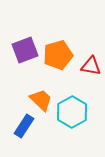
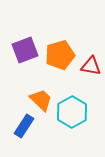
orange pentagon: moved 2 px right
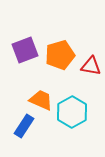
orange trapezoid: rotated 20 degrees counterclockwise
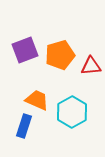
red triangle: rotated 15 degrees counterclockwise
orange trapezoid: moved 4 px left
blue rectangle: rotated 15 degrees counterclockwise
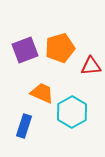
orange pentagon: moved 7 px up
orange trapezoid: moved 5 px right, 7 px up
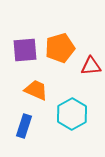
purple square: rotated 16 degrees clockwise
orange trapezoid: moved 6 px left, 3 px up
cyan hexagon: moved 2 px down
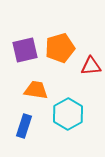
purple square: rotated 8 degrees counterclockwise
orange trapezoid: rotated 15 degrees counterclockwise
cyan hexagon: moved 4 px left
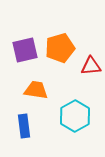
cyan hexagon: moved 7 px right, 2 px down
blue rectangle: rotated 25 degrees counterclockwise
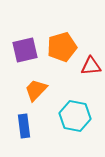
orange pentagon: moved 2 px right, 1 px up
orange trapezoid: rotated 55 degrees counterclockwise
cyan hexagon: rotated 20 degrees counterclockwise
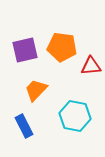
orange pentagon: rotated 24 degrees clockwise
blue rectangle: rotated 20 degrees counterclockwise
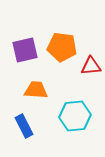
orange trapezoid: rotated 50 degrees clockwise
cyan hexagon: rotated 16 degrees counterclockwise
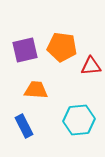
cyan hexagon: moved 4 px right, 4 px down
